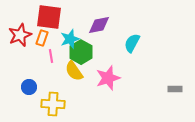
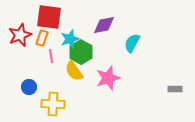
purple diamond: moved 5 px right
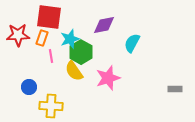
red star: moved 2 px left; rotated 20 degrees clockwise
yellow cross: moved 2 px left, 2 px down
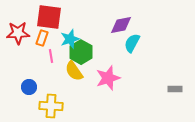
purple diamond: moved 17 px right
red star: moved 2 px up
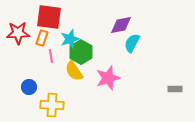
yellow cross: moved 1 px right, 1 px up
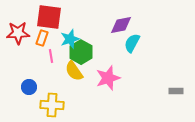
gray rectangle: moved 1 px right, 2 px down
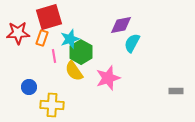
red square: rotated 24 degrees counterclockwise
pink line: moved 3 px right
